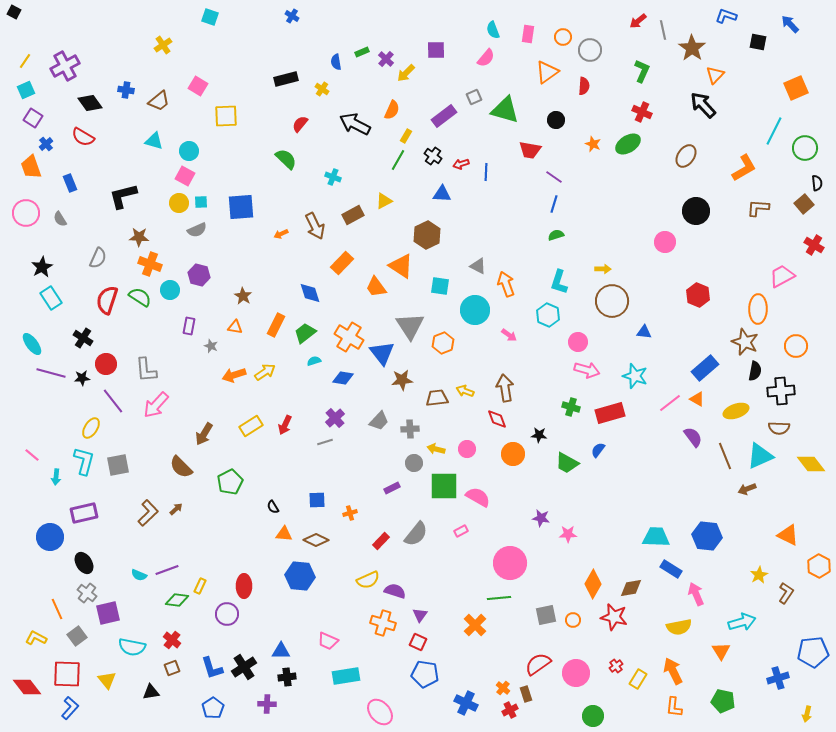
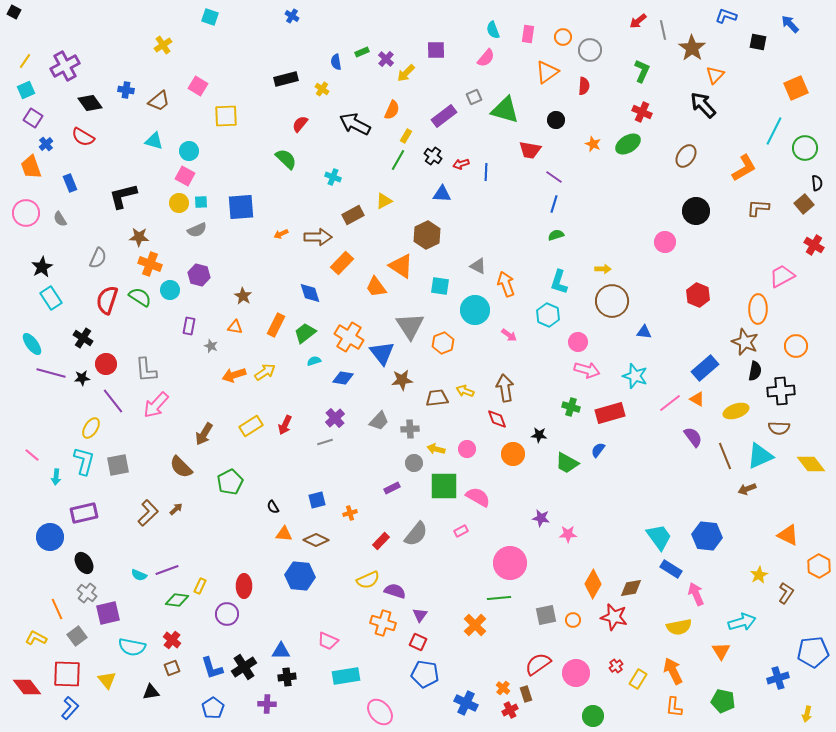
brown arrow at (315, 226): moved 3 px right, 11 px down; rotated 64 degrees counterclockwise
blue square at (317, 500): rotated 12 degrees counterclockwise
cyan trapezoid at (656, 537): moved 3 px right; rotated 52 degrees clockwise
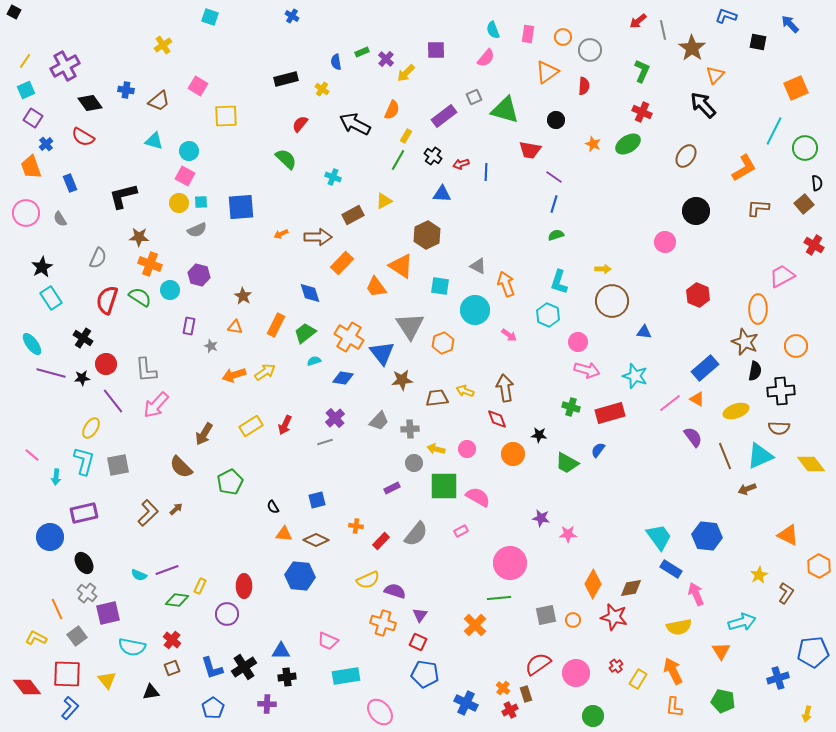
orange cross at (350, 513): moved 6 px right, 13 px down; rotated 24 degrees clockwise
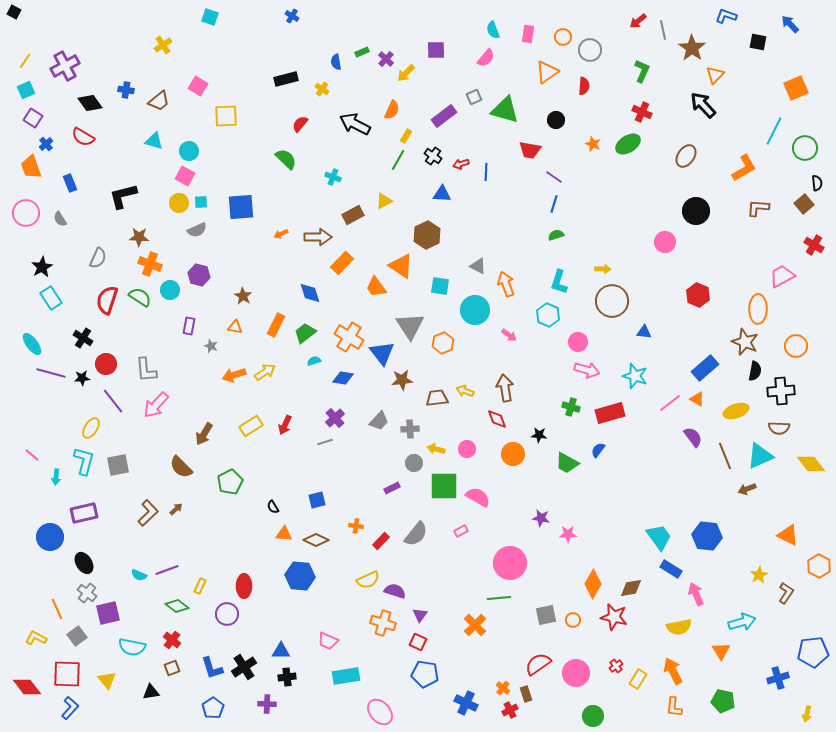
green diamond at (177, 600): moved 6 px down; rotated 30 degrees clockwise
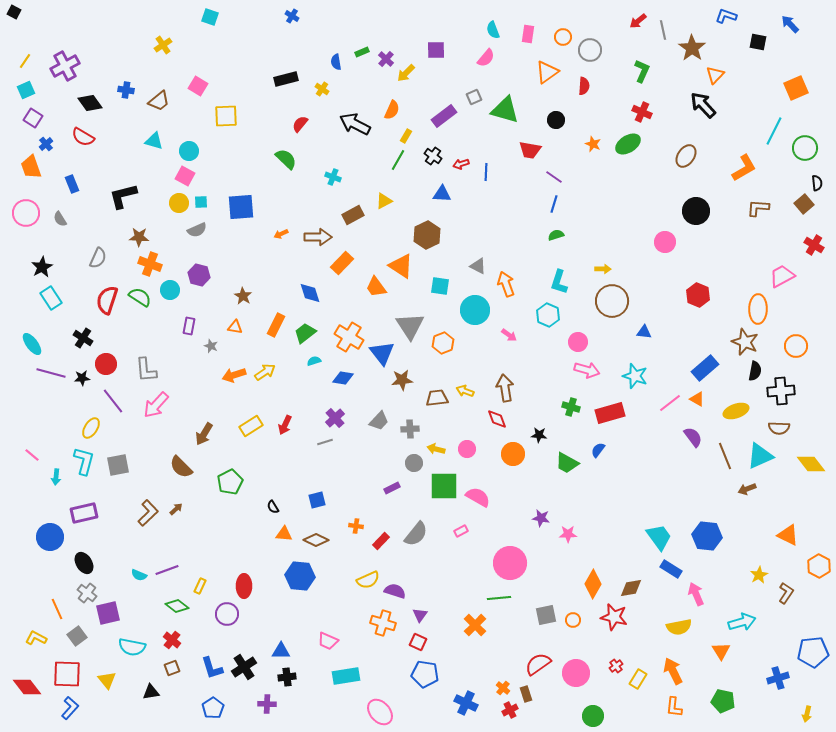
blue rectangle at (70, 183): moved 2 px right, 1 px down
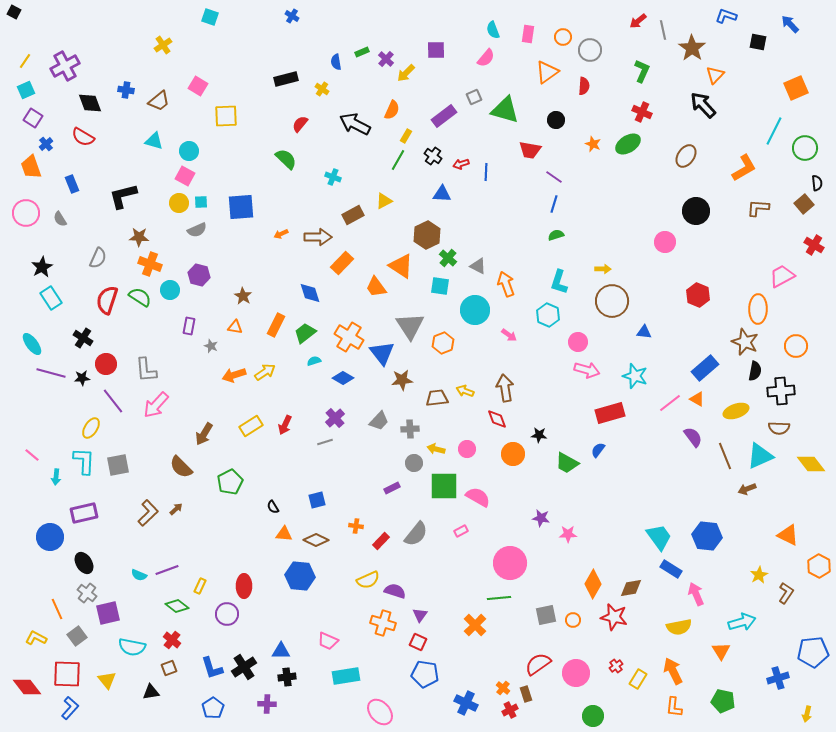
black diamond at (90, 103): rotated 15 degrees clockwise
blue diamond at (343, 378): rotated 20 degrees clockwise
green cross at (571, 407): moved 123 px left, 149 px up; rotated 24 degrees clockwise
cyan L-shape at (84, 461): rotated 12 degrees counterclockwise
brown square at (172, 668): moved 3 px left
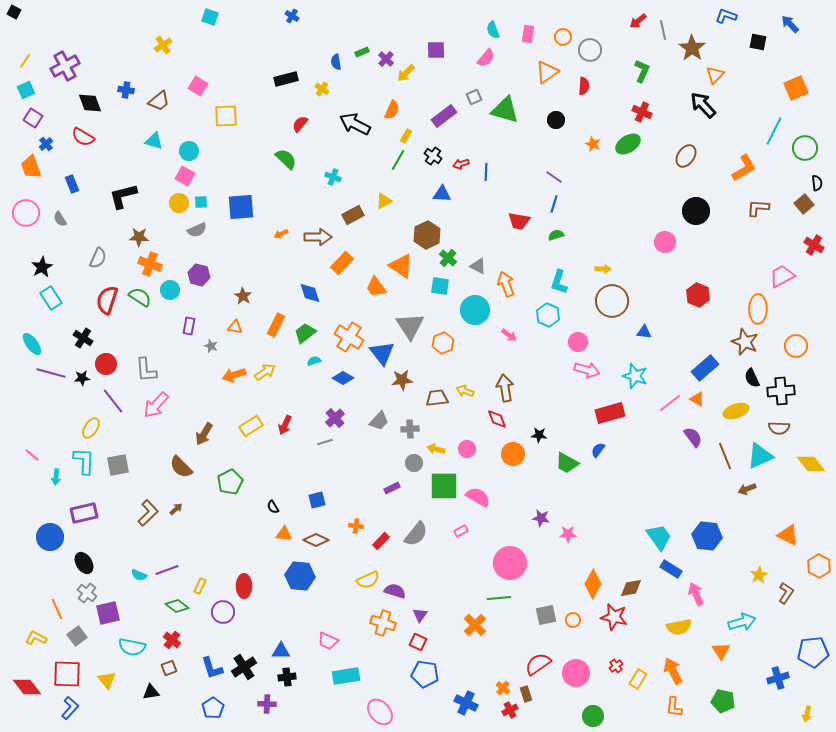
red trapezoid at (530, 150): moved 11 px left, 71 px down
black semicircle at (755, 371): moved 3 px left, 7 px down; rotated 144 degrees clockwise
purple circle at (227, 614): moved 4 px left, 2 px up
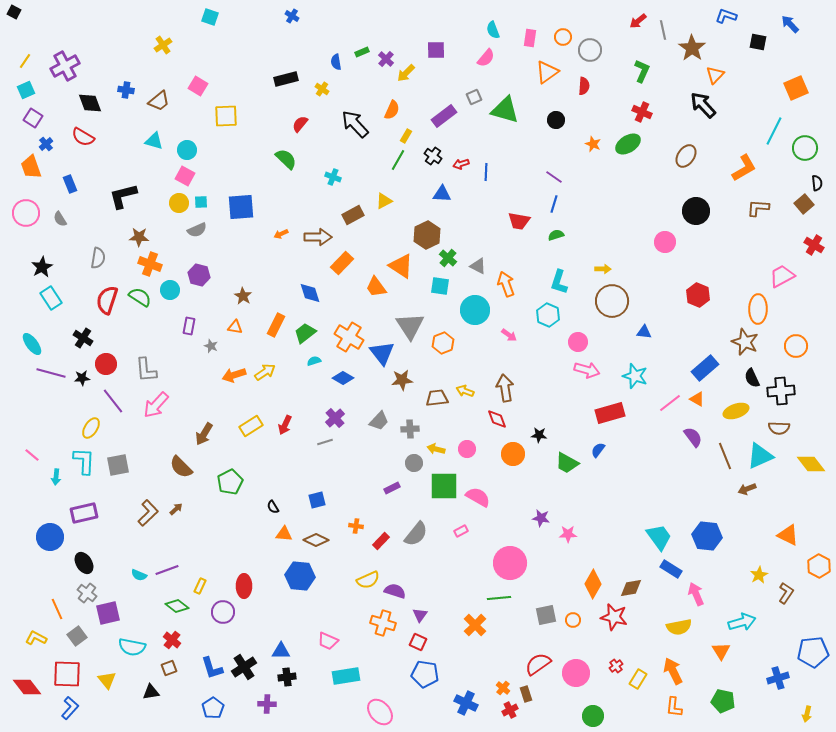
pink rectangle at (528, 34): moved 2 px right, 4 px down
black arrow at (355, 124): rotated 20 degrees clockwise
cyan circle at (189, 151): moved 2 px left, 1 px up
blue rectangle at (72, 184): moved 2 px left
gray semicircle at (98, 258): rotated 15 degrees counterclockwise
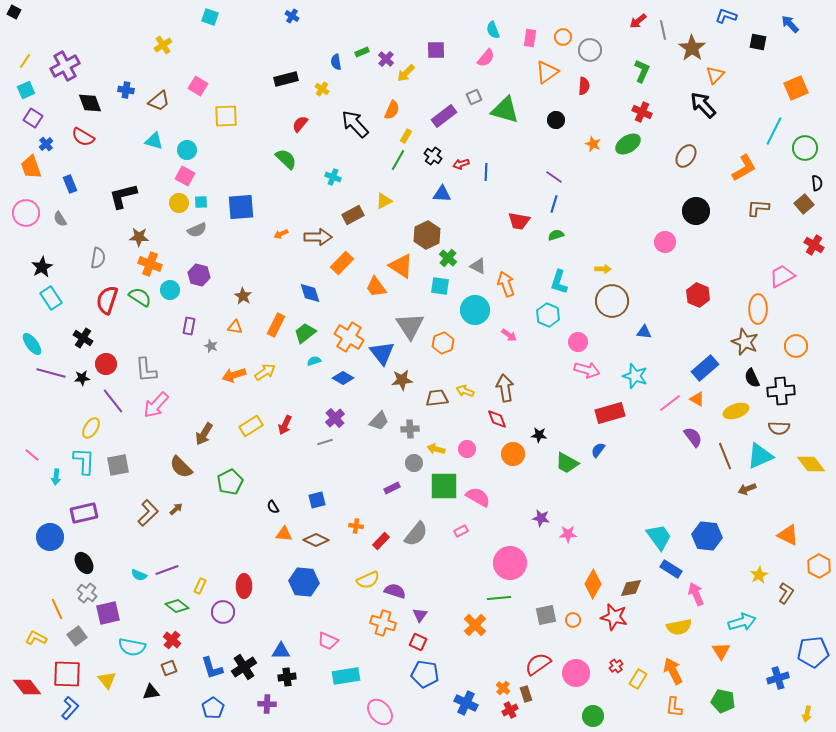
blue hexagon at (300, 576): moved 4 px right, 6 px down
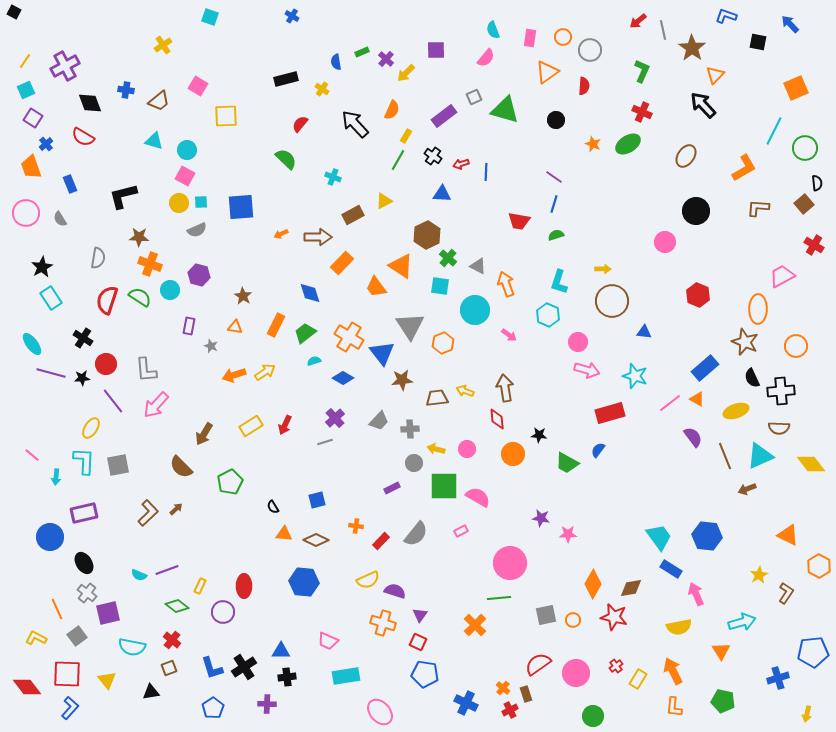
red diamond at (497, 419): rotated 15 degrees clockwise
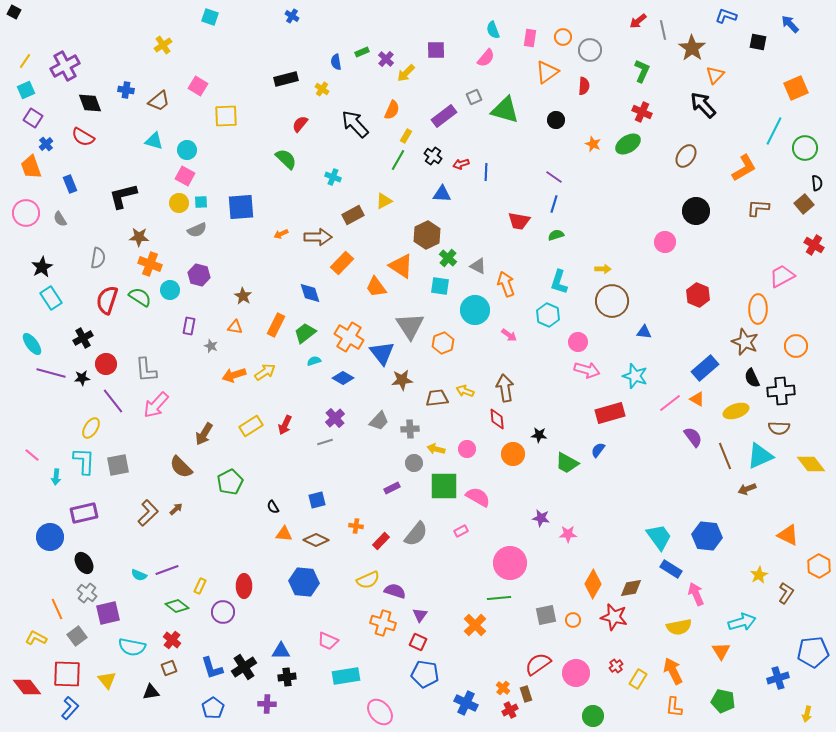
black cross at (83, 338): rotated 30 degrees clockwise
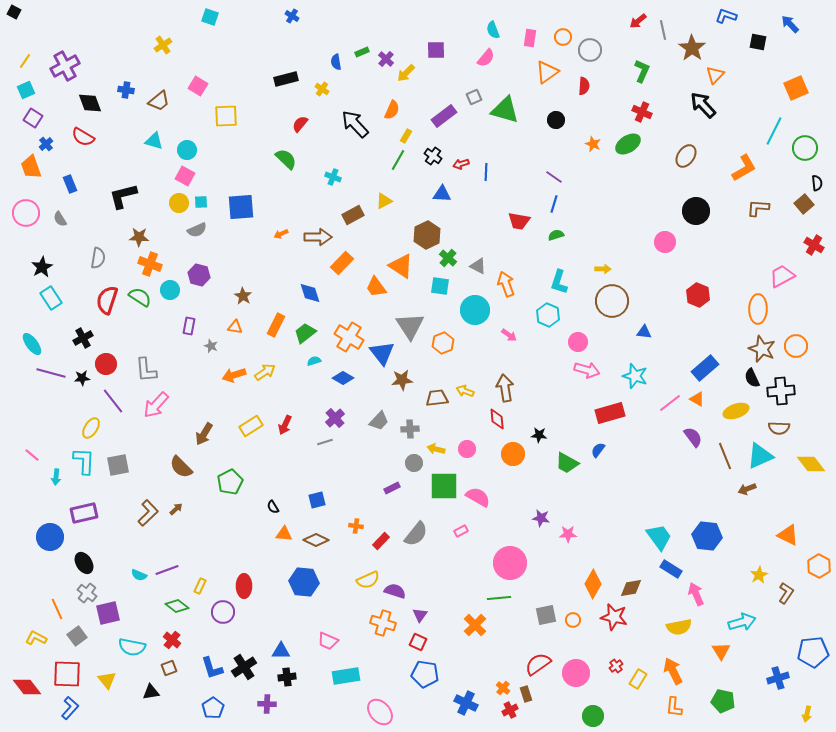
brown star at (745, 342): moved 17 px right, 7 px down
